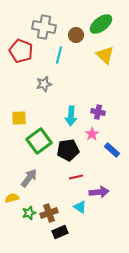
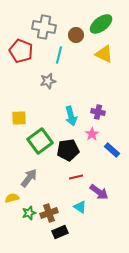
yellow triangle: moved 1 px left, 1 px up; rotated 18 degrees counterclockwise
gray star: moved 4 px right, 3 px up
cyan arrow: rotated 18 degrees counterclockwise
green square: moved 1 px right
purple arrow: rotated 42 degrees clockwise
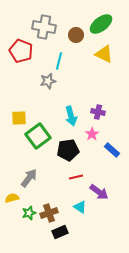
cyan line: moved 6 px down
green square: moved 2 px left, 5 px up
